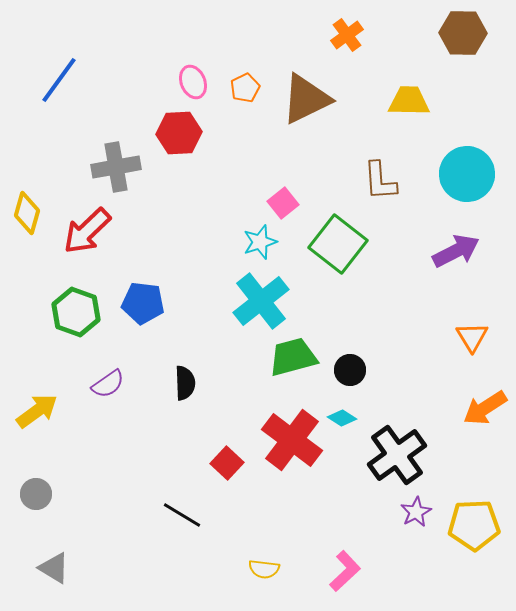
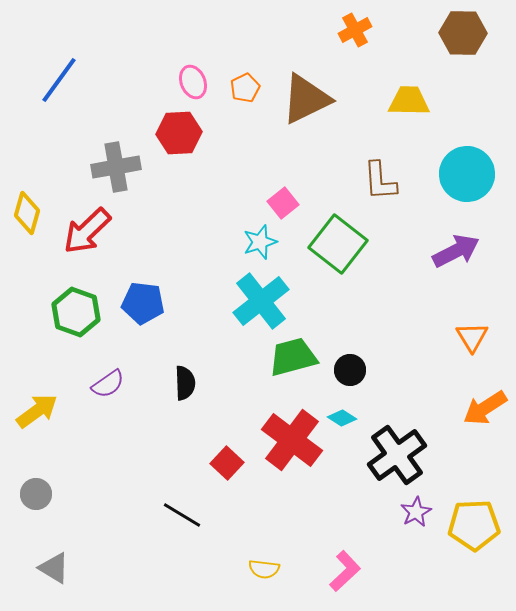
orange cross: moved 8 px right, 5 px up; rotated 8 degrees clockwise
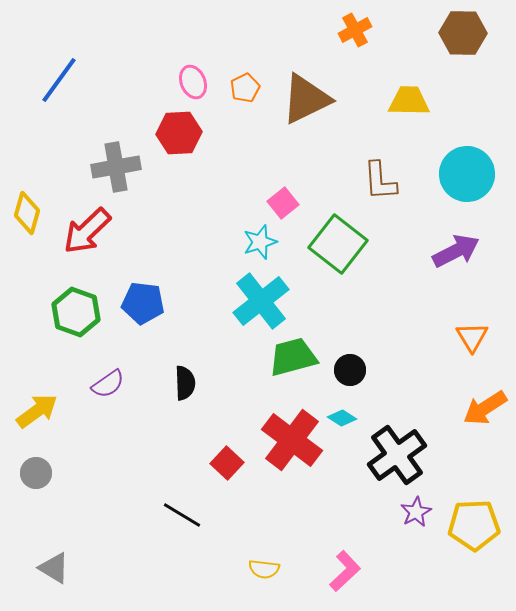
gray circle: moved 21 px up
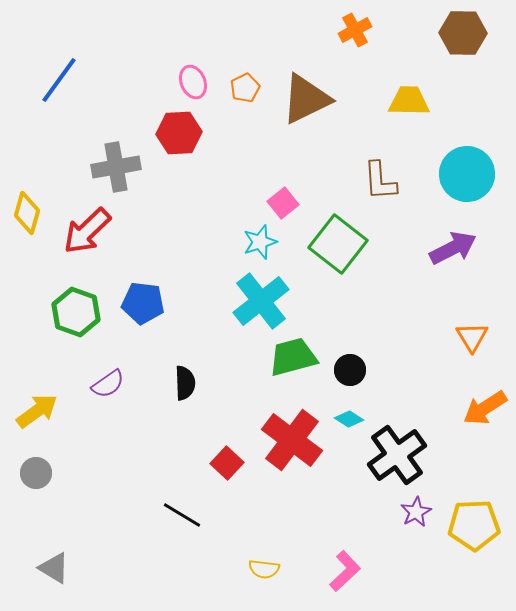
purple arrow: moved 3 px left, 3 px up
cyan diamond: moved 7 px right, 1 px down
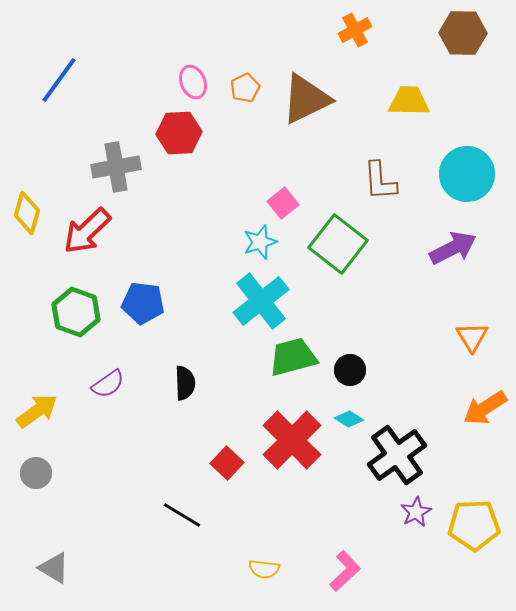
red cross: rotated 8 degrees clockwise
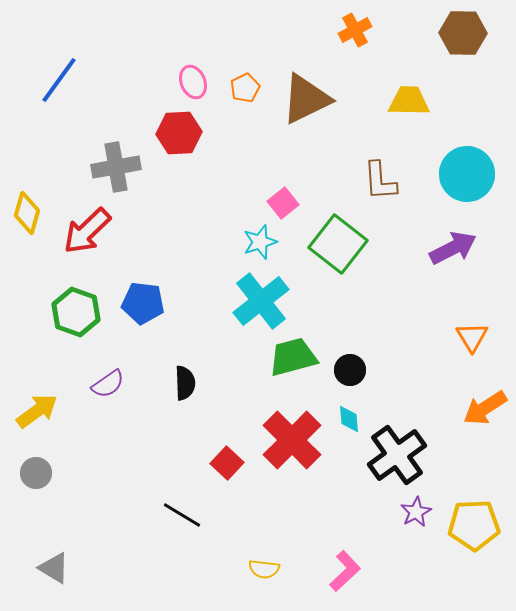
cyan diamond: rotated 52 degrees clockwise
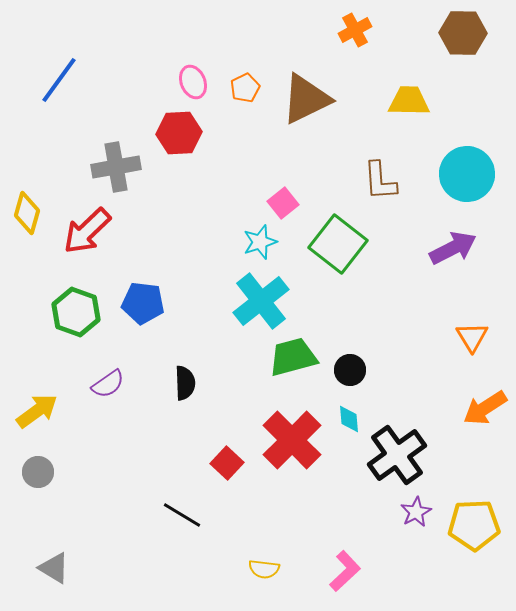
gray circle: moved 2 px right, 1 px up
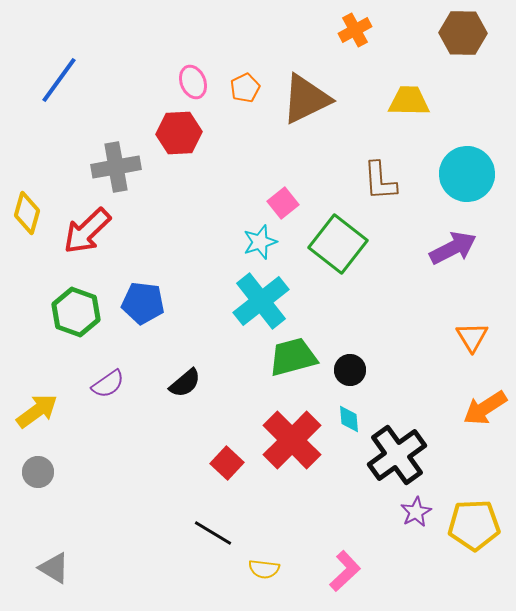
black semicircle: rotated 52 degrees clockwise
black line: moved 31 px right, 18 px down
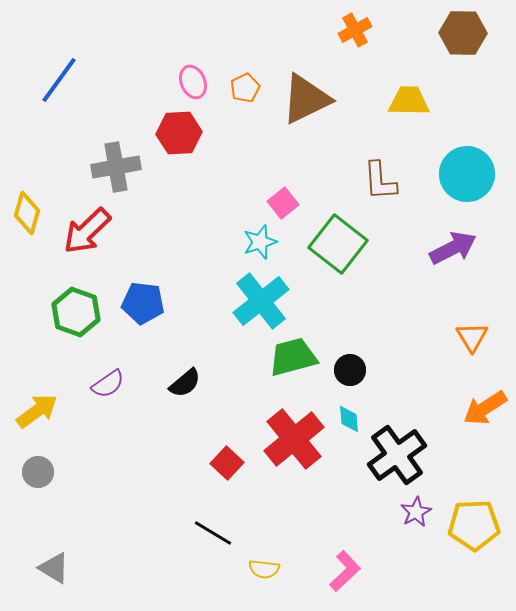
red cross: moved 2 px right, 1 px up; rotated 6 degrees clockwise
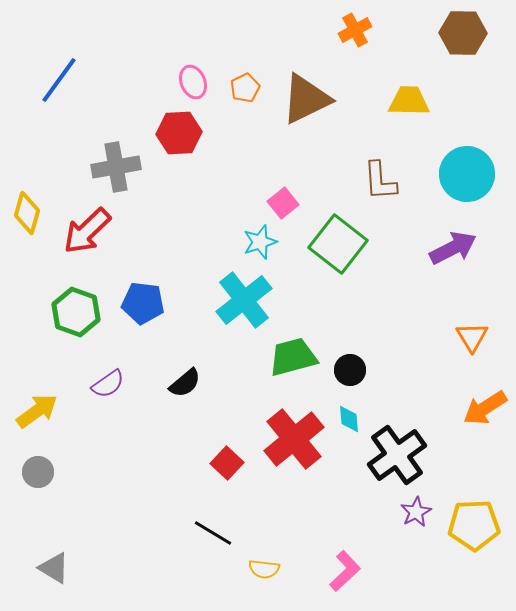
cyan cross: moved 17 px left, 1 px up
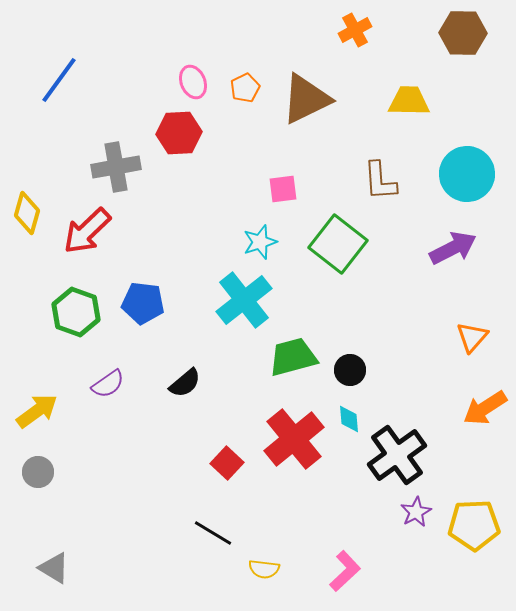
pink square: moved 14 px up; rotated 32 degrees clockwise
orange triangle: rotated 12 degrees clockwise
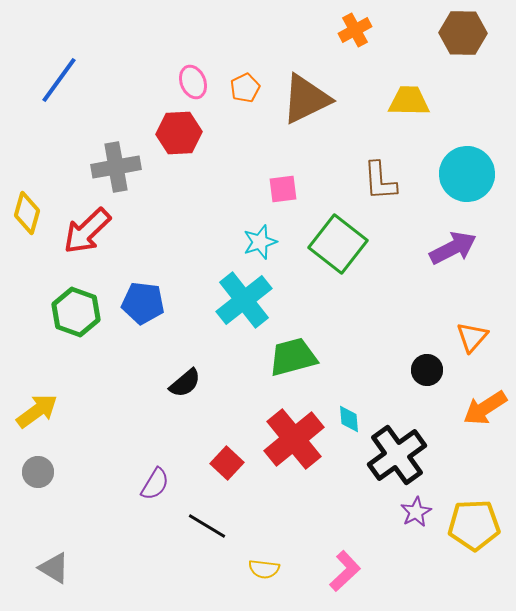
black circle: moved 77 px right
purple semicircle: moved 47 px right, 100 px down; rotated 24 degrees counterclockwise
black line: moved 6 px left, 7 px up
